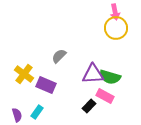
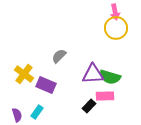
pink rectangle: rotated 30 degrees counterclockwise
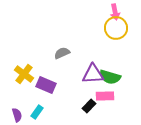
gray semicircle: moved 3 px right, 3 px up; rotated 21 degrees clockwise
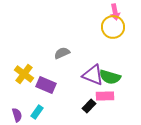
yellow circle: moved 3 px left, 1 px up
purple triangle: moved 1 px down; rotated 25 degrees clockwise
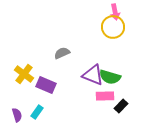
black rectangle: moved 32 px right
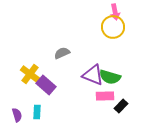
yellow cross: moved 6 px right
purple rectangle: rotated 18 degrees clockwise
cyan rectangle: rotated 32 degrees counterclockwise
